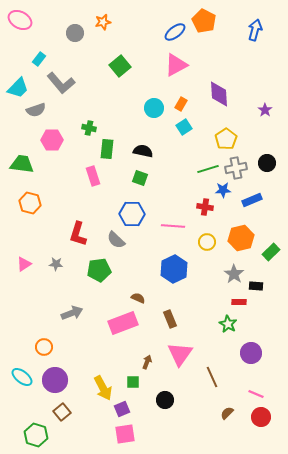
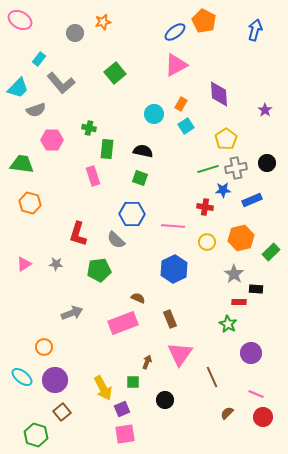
green square at (120, 66): moved 5 px left, 7 px down
cyan circle at (154, 108): moved 6 px down
cyan square at (184, 127): moved 2 px right, 1 px up
black rectangle at (256, 286): moved 3 px down
red circle at (261, 417): moved 2 px right
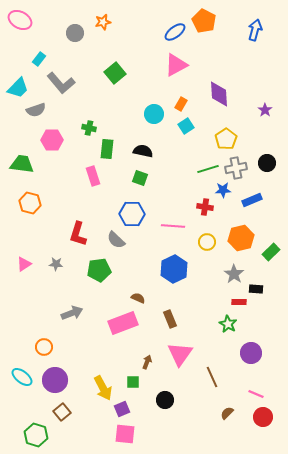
pink square at (125, 434): rotated 15 degrees clockwise
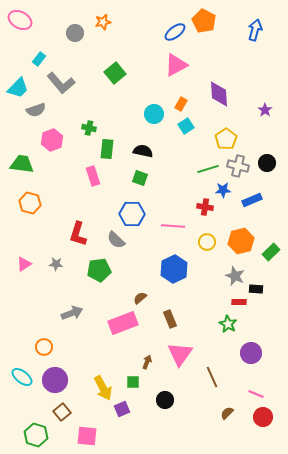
pink hexagon at (52, 140): rotated 20 degrees counterclockwise
gray cross at (236, 168): moved 2 px right, 2 px up; rotated 25 degrees clockwise
orange hexagon at (241, 238): moved 3 px down
gray star at (234, 274): moved 1 px right, 2 px down; rotated 12 degrees counterclockwise
brown semicircle at (138, 298): moved 2 px right; rotated 64 degrees counterclockwise
pink square at (125, 434): moved 38 px left, 2 px down
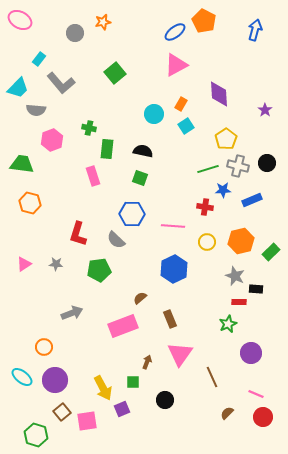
gray semicircle at (36, 110): rotated 24 degrees clockwise
pink rectangle at (123, 323): moved 3 px down
green star at (228, 324): rotated 18 degrees clockwise
pink square at (87, 436): moved 15 px up; rotated 15 degrees counterclockwise
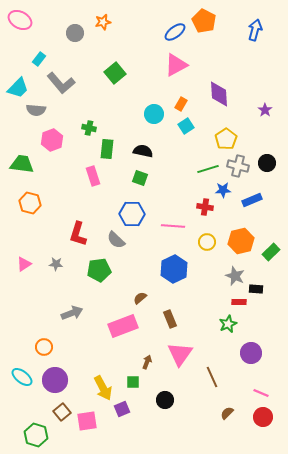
pink line at (256, 394): moved 5 px right, 1 px up
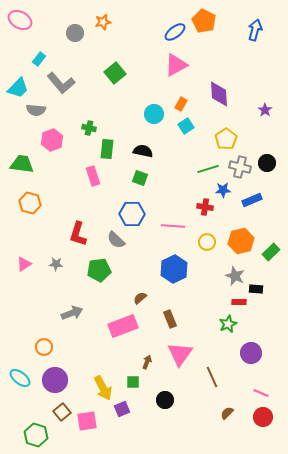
gray cross at (238, 166): moved 2 px right, 1 px down
cyan ellipse at (22, 377): moved 2 px left, 1 px down
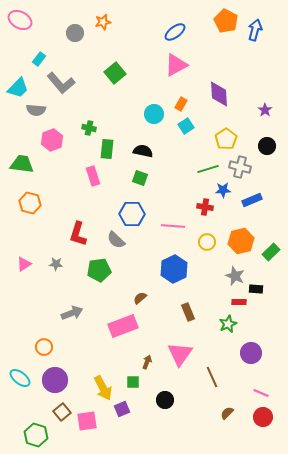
orange pentagon at (204, 21): moved 22 px right
black circle at (267, 163): moved 17 px up
brown rectangle at (170, 319): moved 18 px right, 7 px up
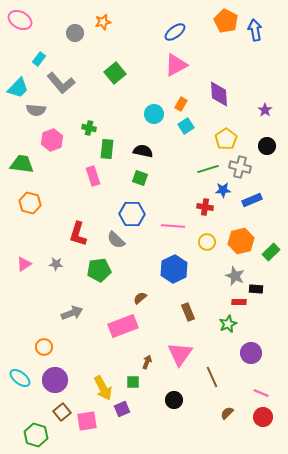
blue arrow at (255, 30): rotated 25 degrees counterclockwise
black circle at (165, 400): moved 9 px right
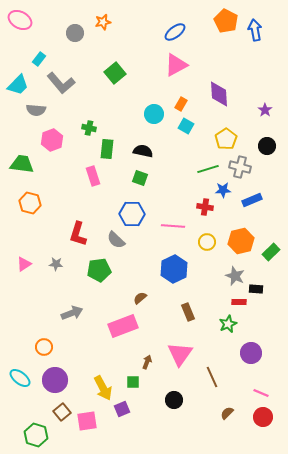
cyan trapezoid at (18, 88): moved 3 px up
cyan square at (186, 126): rotated 28 degrees counterclockwise
